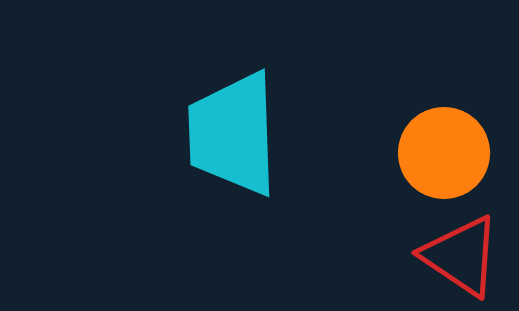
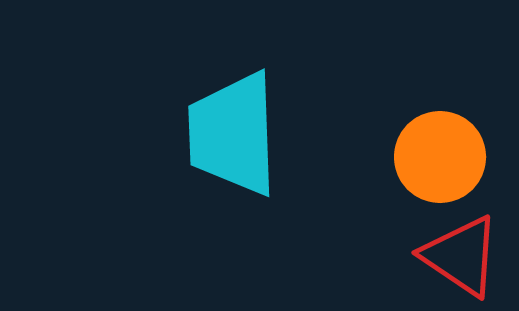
orange circle: moved 4 px left, 4 px down
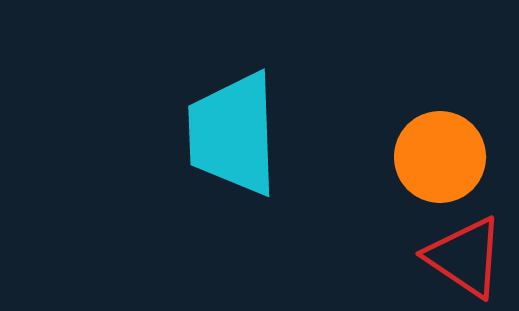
red triangle: moved 4 px right, 1 px down
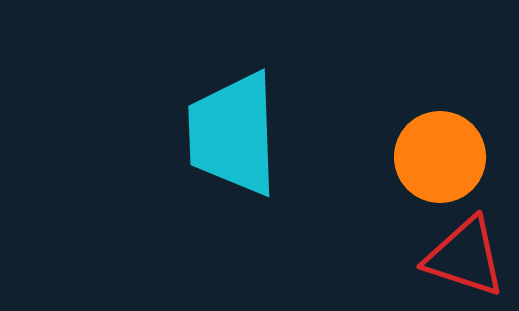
red triangle: rotated 16 degrees counterclockwise
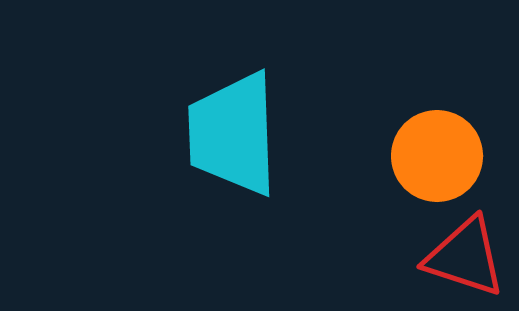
orange circle: moved 3 px left, 1 px up
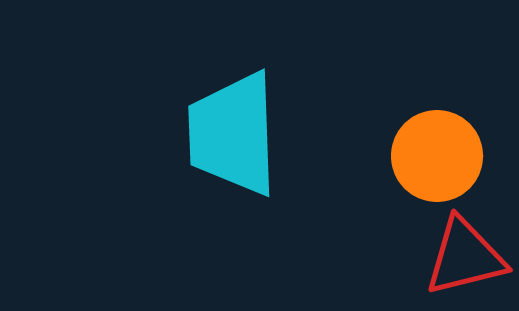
red triangle: rotated 32 degrees counterclockwise
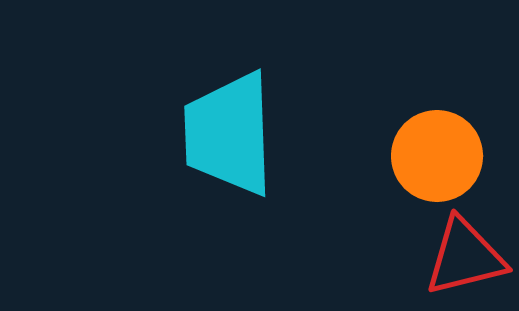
cyan trapezoid: moved 4 px left
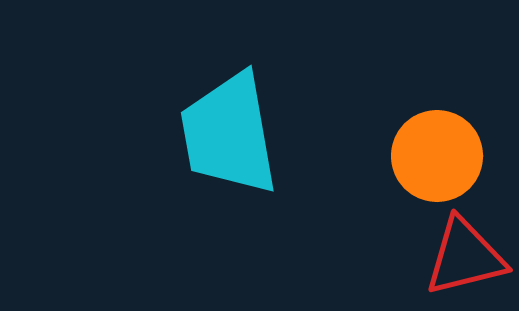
cyan trapezoid: rotated 8 degrees counterclockwise
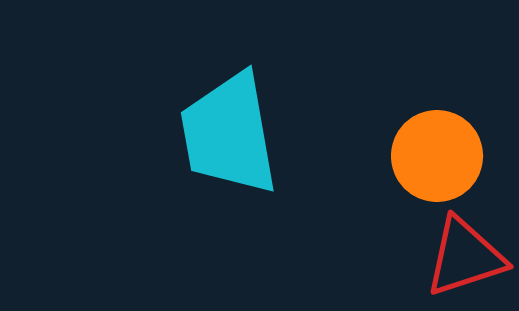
red triangle: rotated 4 degrees counterclockwise
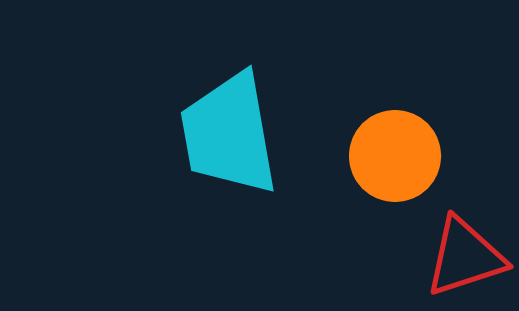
orange circle: moved 42 px left
